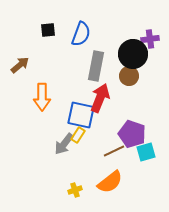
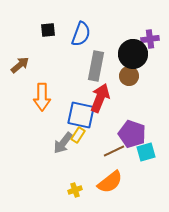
gray arrow: moved 1 px left, 1 px up
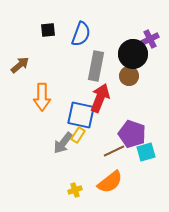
purple cross: rotated 18 degrees counterclockwise
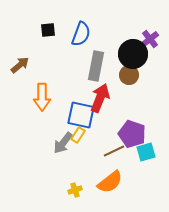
purple cross: rotated 12 degrees counterclockwise
brown circle: moved 1 px up
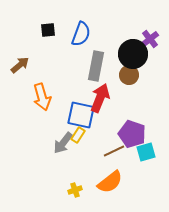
orange arrow: rotated 16 degrees counterclockwise
